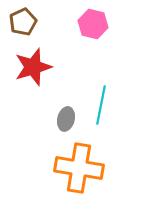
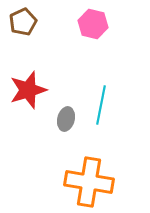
red star: moved 5 px left, 23 px down
orange cross: moved 10 px right, 14 px down
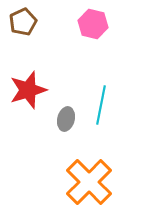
orange cross: rotated 36 degrees clockwise
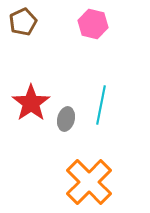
red star: moved 3 px right, 13 px down; rotated 18 degrees counterclockwise
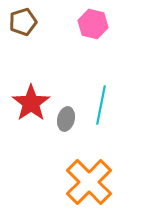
brown pentagon: rotated 8 degrees clockwise
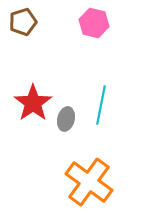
pink hexagon: moved 1 px right, 1 px up
red star: moved 2 px right
orange cross: rotated 9 degrees counterclockwise
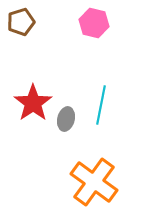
brown pentagon: moved 2 px left
orange cross: moved 5 px right
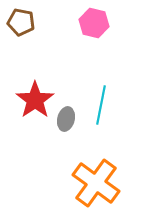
brown pentagon: rotated 28 degrees clockwise
red star: moved 2 px right, 3 px up
orange cross: moved 2 px right, 1 px down
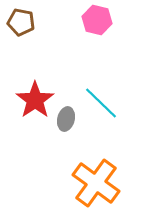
pink hexagon: moved 3 px right, 3 px up
cyan line: moved 2 px up; rotated 57 degrees counterclockwise
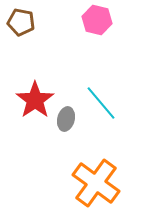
cyan line: rotated 6 degrees clockwise
